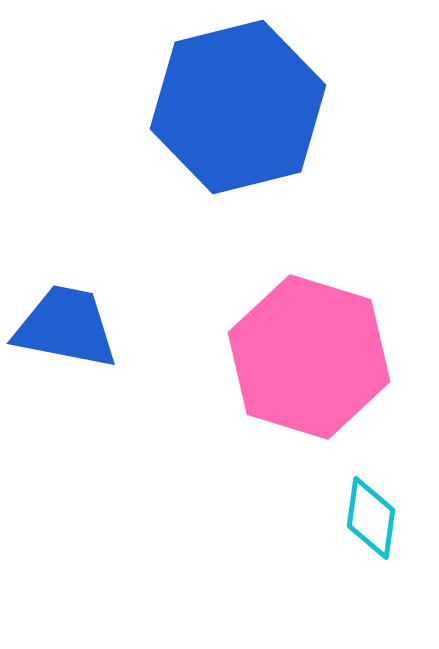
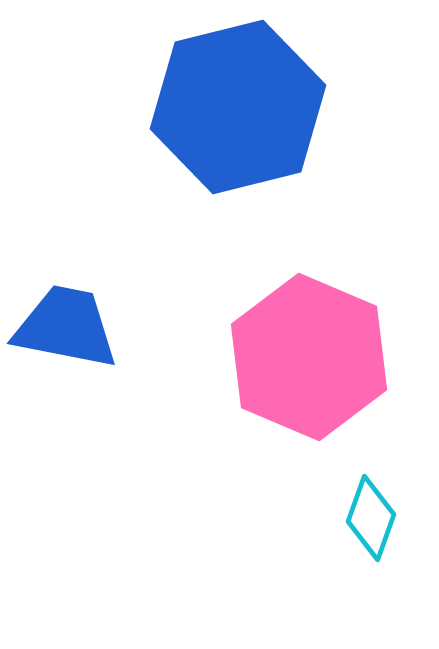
pink hexagon: rotated 6 degrees clockwise
cyan diamond: rotated 12 degrees clockwise
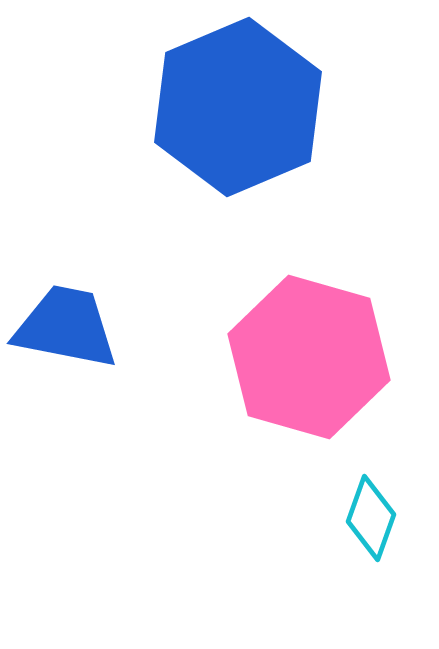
blue hexagon: rotated 9 degrees counterclockwise
pink hexagon: rotated 7 degrees counterclockwise
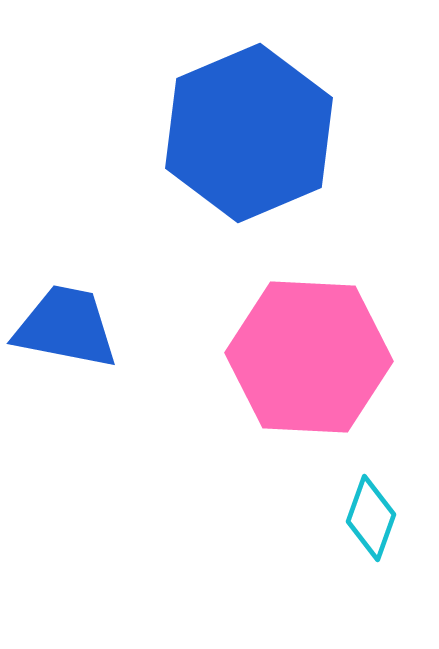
blue hexagon: moved 11 px right, 26 px down
pink hexagon: rotated 13 degrees counterclockwise
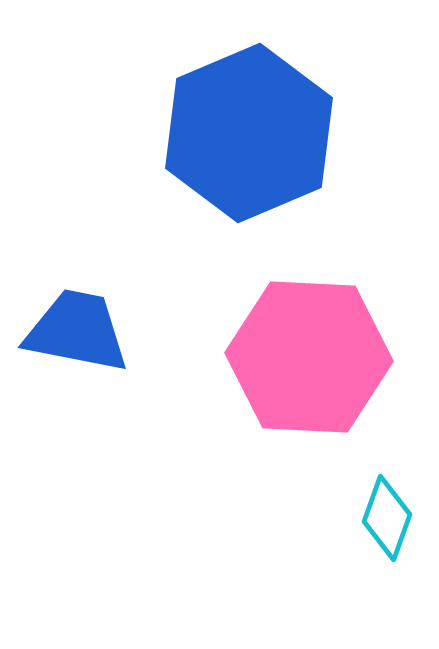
blue trapezoid: moved 11 px right, 4 px down
cyan diamond: moved 16 px right
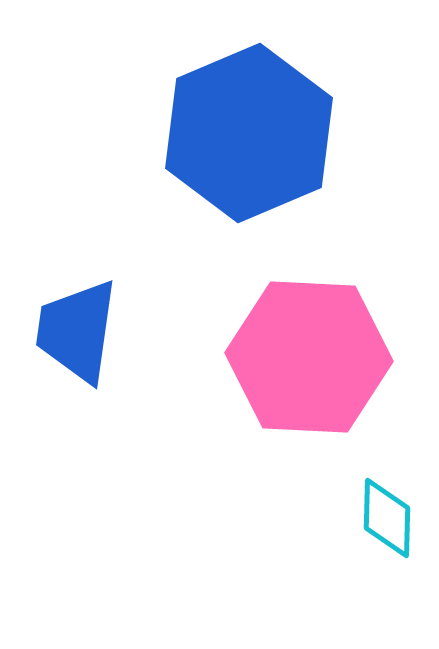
blue trapezoid: rotated 93 degrees counterclockwise
cyan diamond: rotated 18 degrees counterclockwise
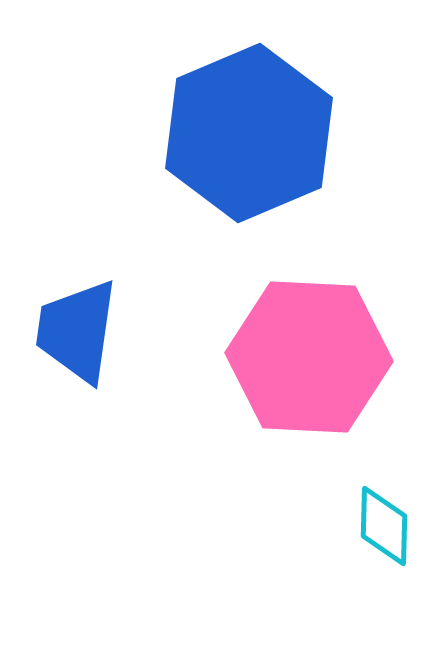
cyan diamond: moved 3 px left, 8 px down
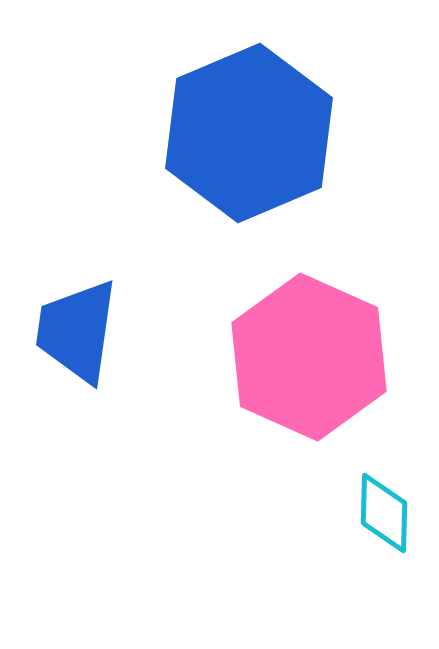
pink hexagon: rotated 21 degrees clockwise
cyan diamond: moved 13 px up
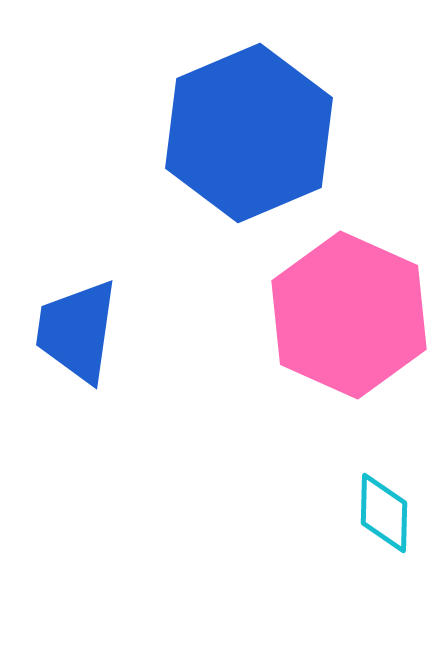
pink hexagon: moved 40 px right, 42 px up
